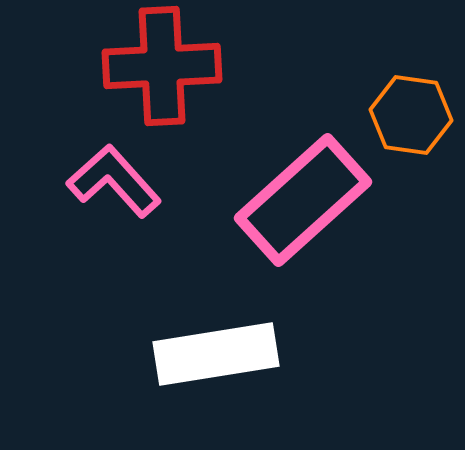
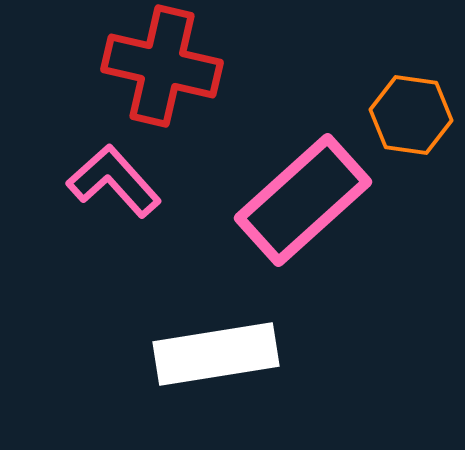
red cross: rotated 16 degrees clockwise
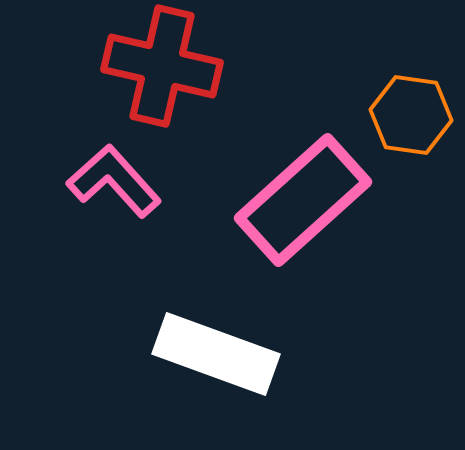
white rectangle: rotated 29 degrees clockwise
